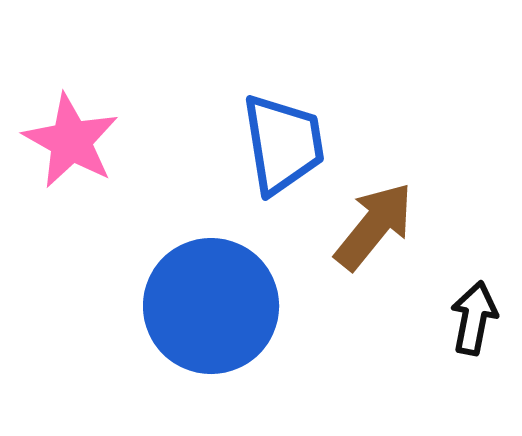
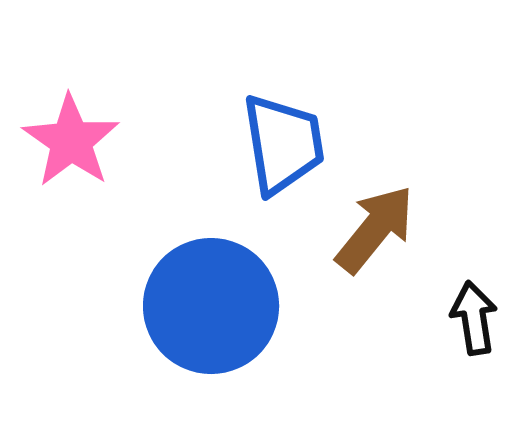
pink star: rotated 6 degrees clockwise
brown arrow: moved 1 px right, 3 px down
black arrow: rotated 20 degrees counterclockwise
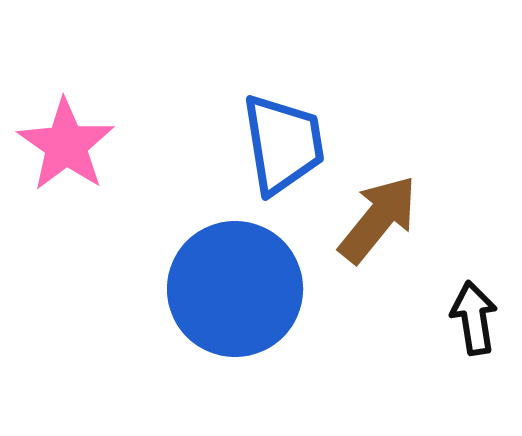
pink star: moved 5 px left, 4 px down
brown arrow: moved 3 px right, 10 px up
blue circle: moved 24 px right, 17 px up
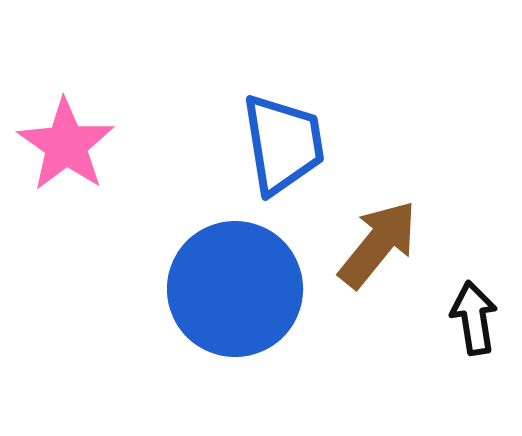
brown arrow: moved 25 px down
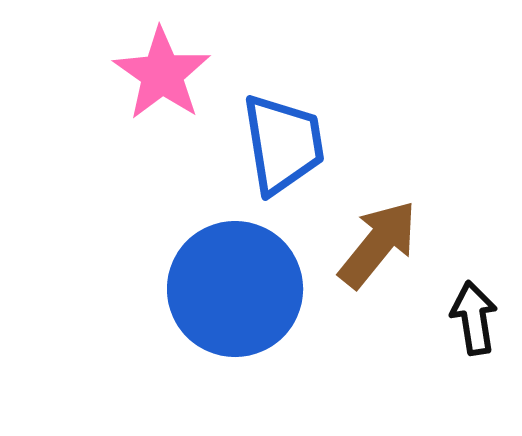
pink star: moved 96 px right, 71 px up
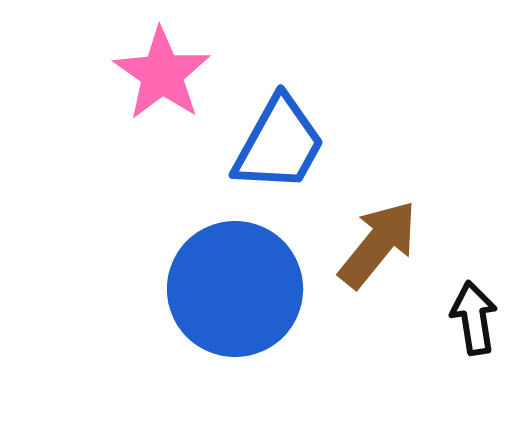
blue trapezoid: moved 4 px left; rotated 38 degrees clockwise
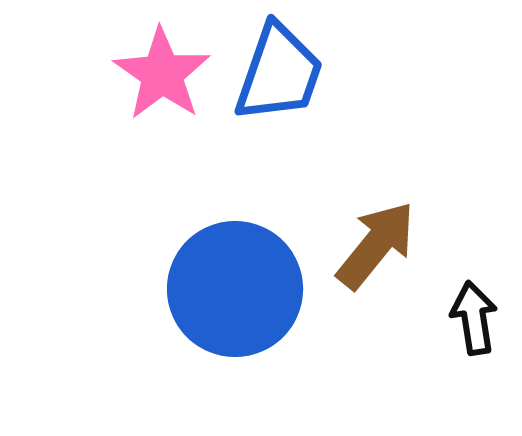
blue trapezoid: moved 71 px up; rotated 10 degrees counterclockwise
brown arrow: moved 2 px left, 1 px down
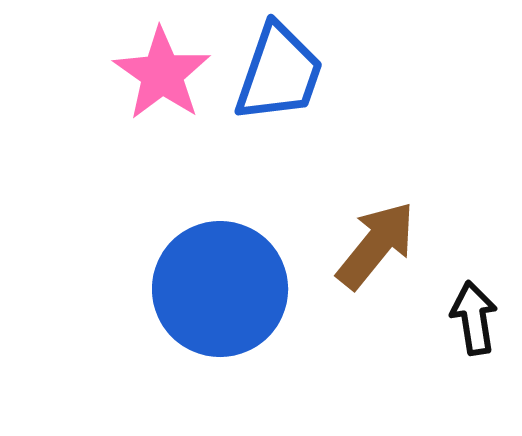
blue circle: moved 15 px left
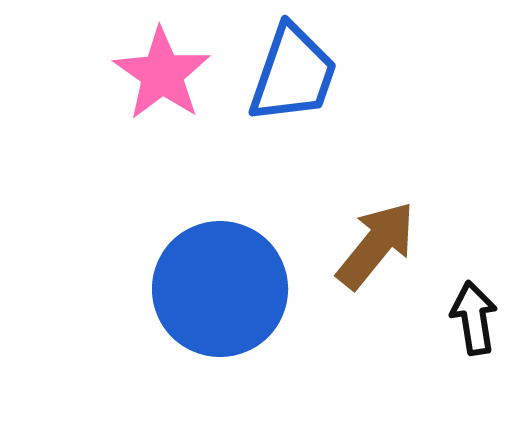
blue trapezoid: moved 14 px right, 1 px down
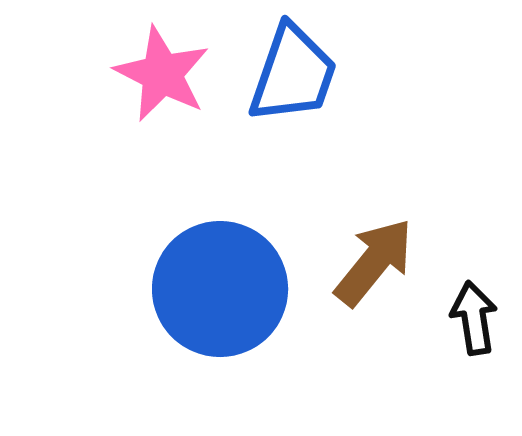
pink star: rotated 8 degrees counterclockwise
brown arrow: moved 2 px left, 17 px down
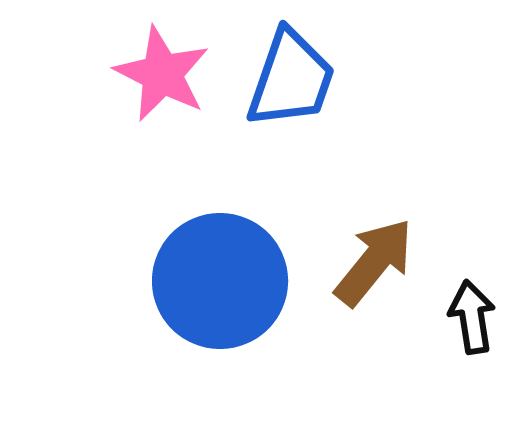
blue trapezoid: moved 2 px left, 5 px down
blue circle: moved 8 px up
black arrow: moved 2 px left, 1 px up
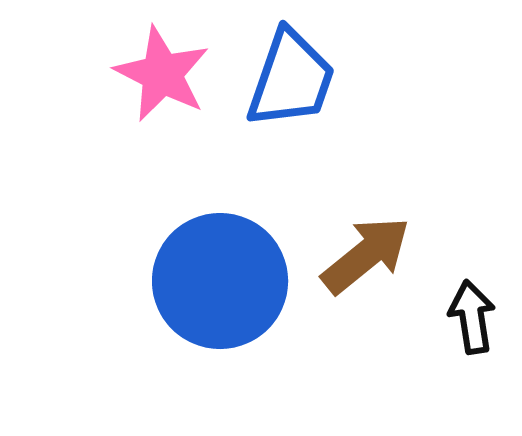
brown arrow: moved 8 px left, 7 px up; rotated 12 degrees clockwise
